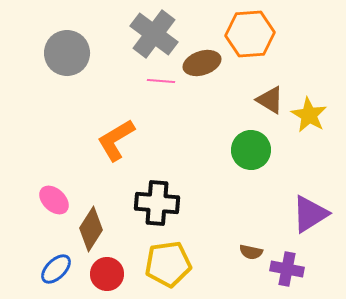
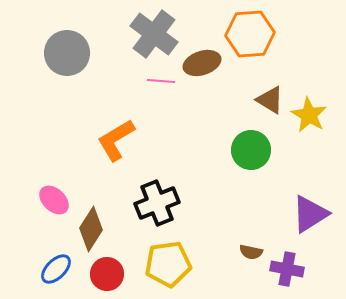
black cross: rotated 27 degrees counterclockwise
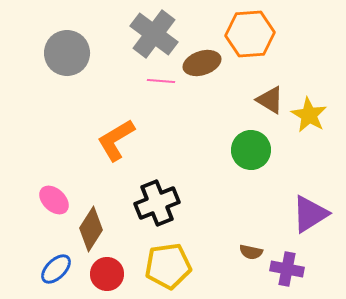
yellow pentagon: moved 2 px down
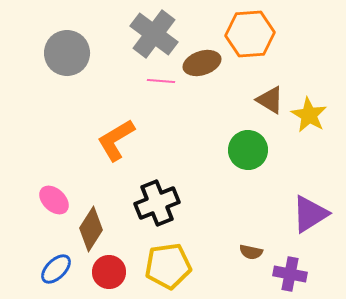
green circle: moved 3 px left
purple cross: moved 3 px right, 5 px down
red circle: moved 2 px right, 2 px up
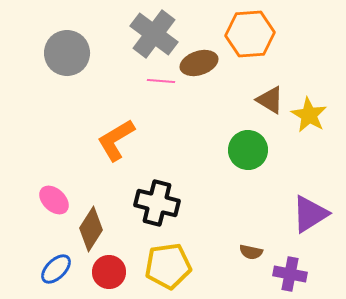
brown ellipse: moved 3 px left
black cross: rotated 36 degrees clockwise
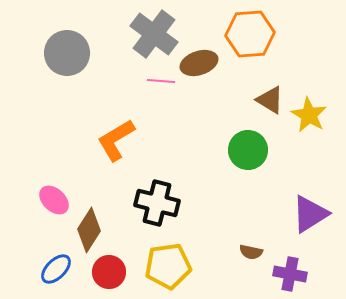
brown diamond: moved 2 px left, 1 px down
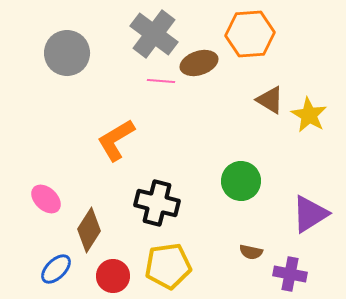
green circle: moved 7 px left, 31 px down
pink ellipse: moved 8 px left, 1 px up
red circle: moved 4 px right, 4 px down
